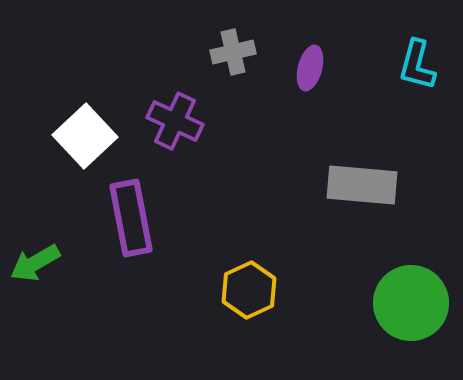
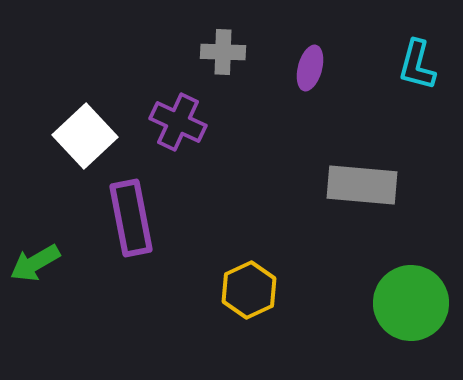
gray cross: moved 10 px left; rotated 15 degrees clockwise
purple cross: moved 3 px right, 1 px down
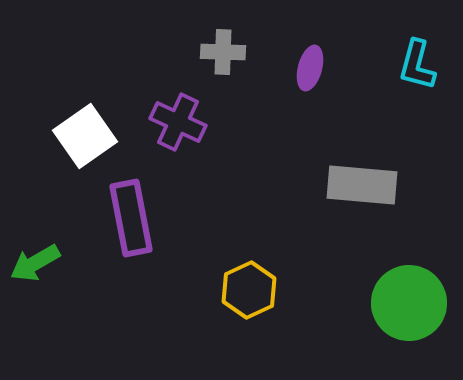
white square: rotated 8 degrees clockwise
green circle: moved 2 px left
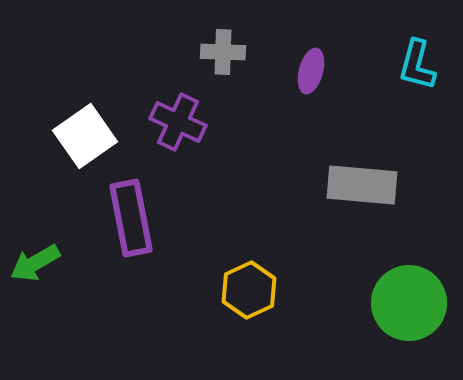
purple ellipse: moved 1 px right, 3 px down
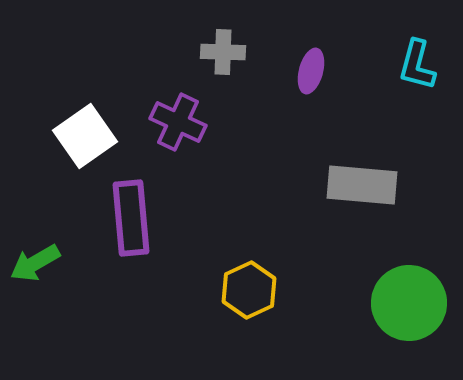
purple rectangle: rotated 6 degrees clockwise
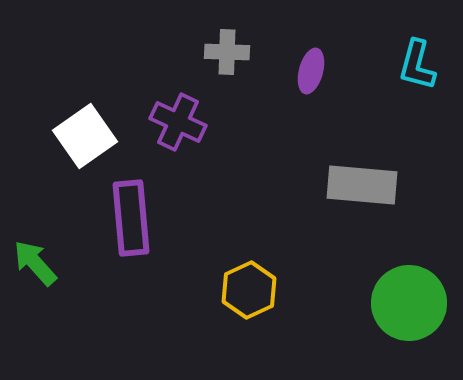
gray cross: moved 4 px right
green arrow: rotated 78 degrees clockwise
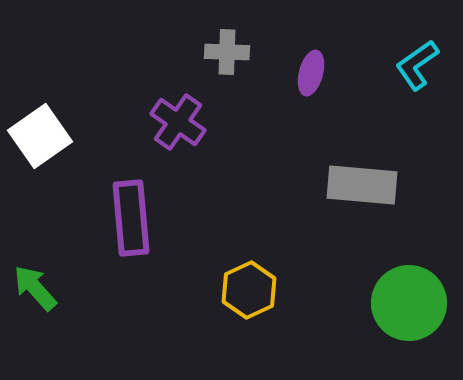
cyan L-shape: rotated 40 degrees clockwise
purple ellipse: moved 2 px down
purple cross: rotated 10 degrees clockwise
white square: moved 45 px left
green arrow: moved 25 px down
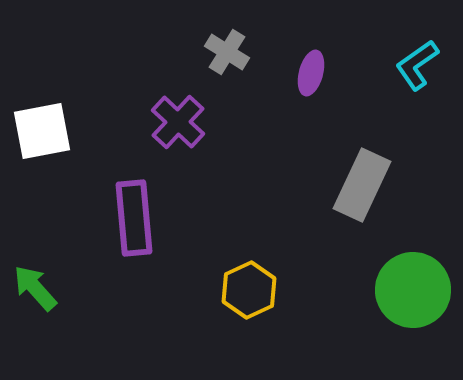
gray cross: rotated 30 degrees clockwise
purple cross: rotated 8 degrees clockwise
white square: moved 2 px right, 5 px up; rotated 24 degrees clockwise
gray rectangle: rotated 70 degrees counterclockwise
purple rectangle: moved 3 px right
green circle: moved 4 px right, 13 px up
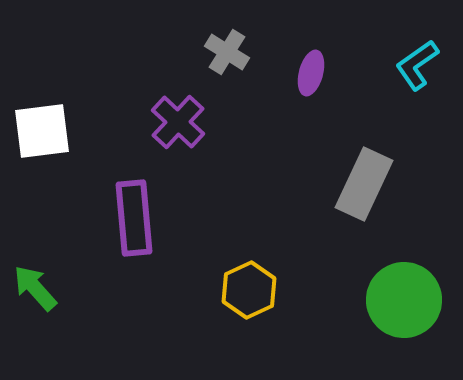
white square: rotated 4 degrees clockwise
gray rectangle: moved 2 px right, 1 px up
green circle: moved 9 px left, 10 px down
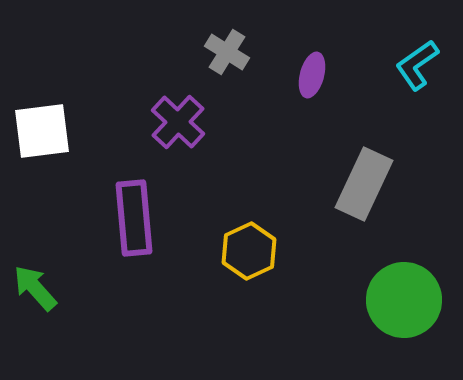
purple ellipse: moved 1 px right, 2 px down
yellow hexagon: moved 39 px up
